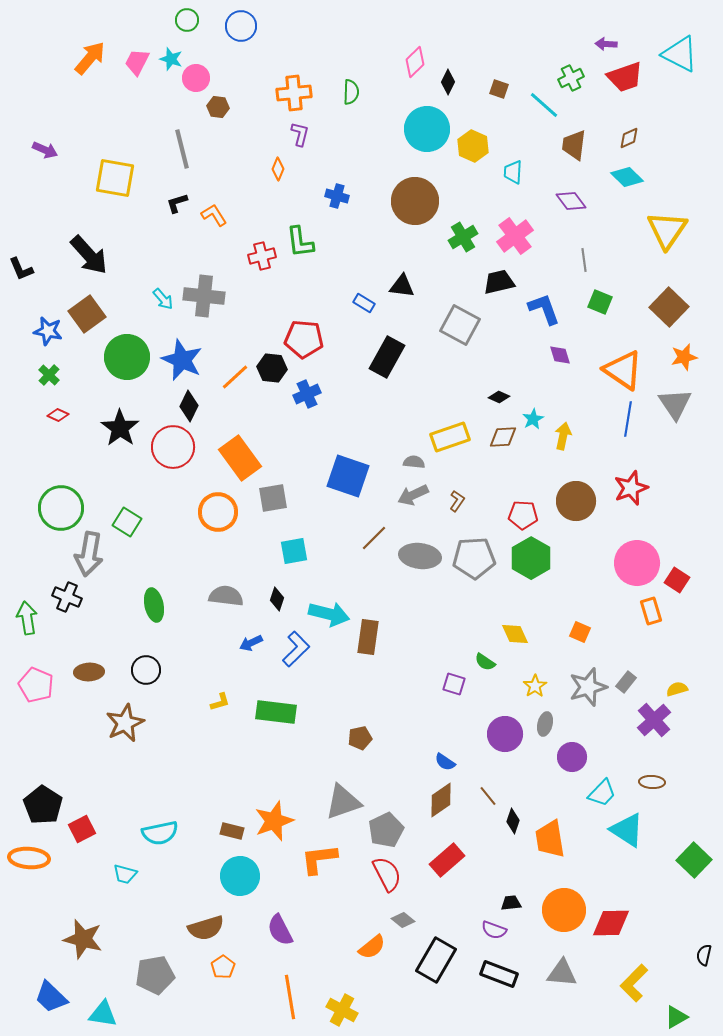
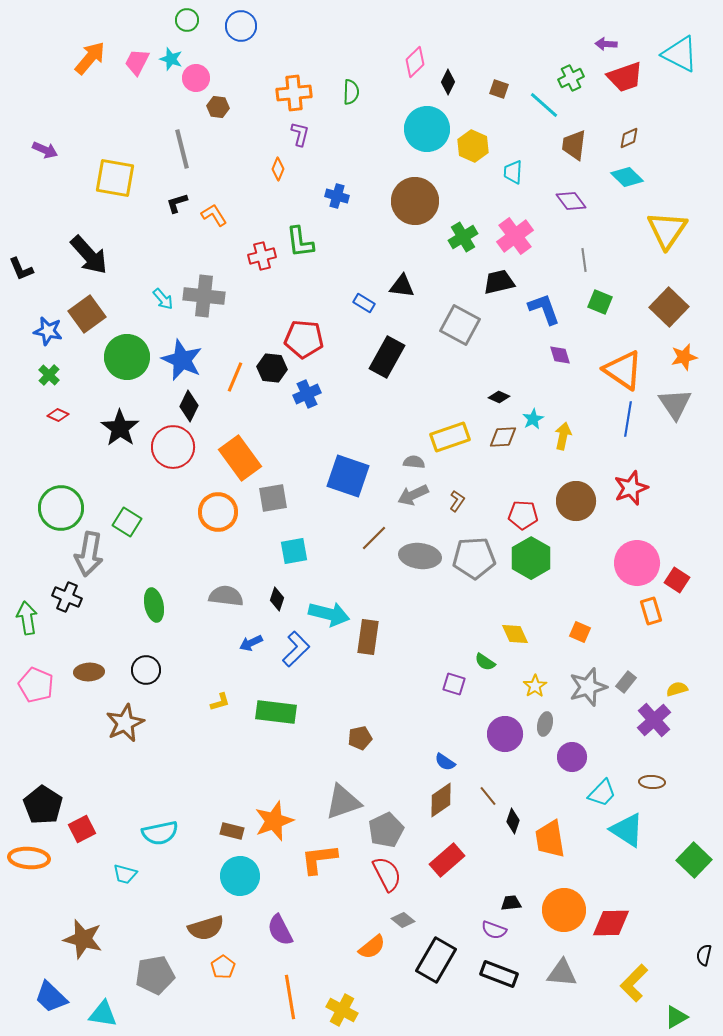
orange line at (235, 377): rotated 24 degrees counterclockwise
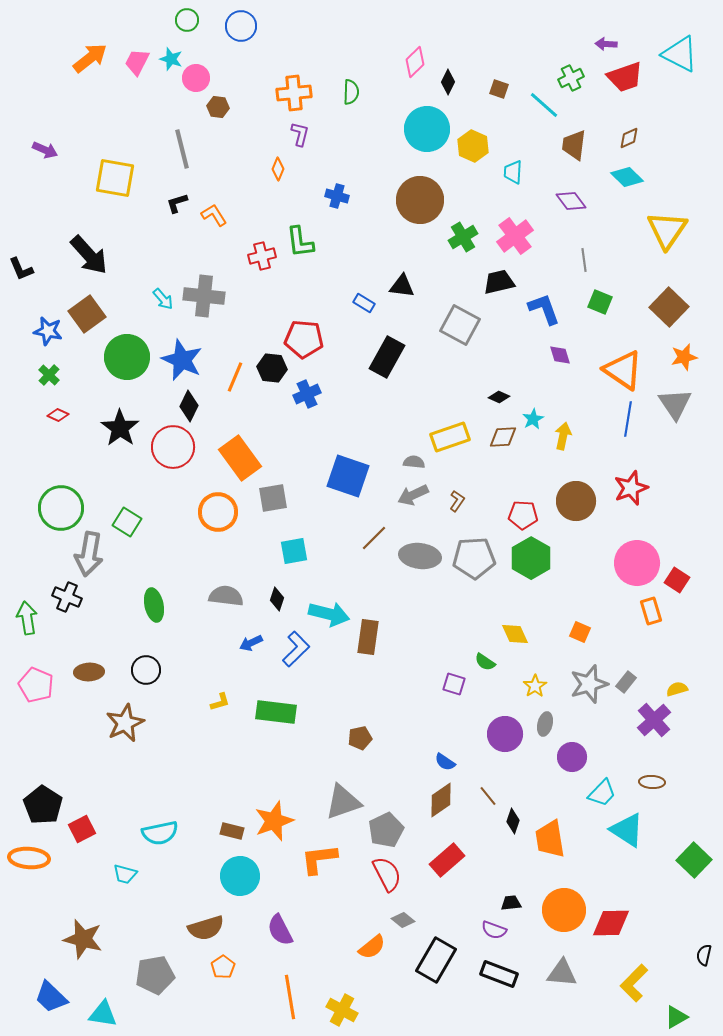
orange arrow at (90, 58): rotated 12 degrees clockwise
brown circle at (415, 201): moved 5 px right, 1 px up
gray star at (588, 687): moved 1 px right, 3 px up
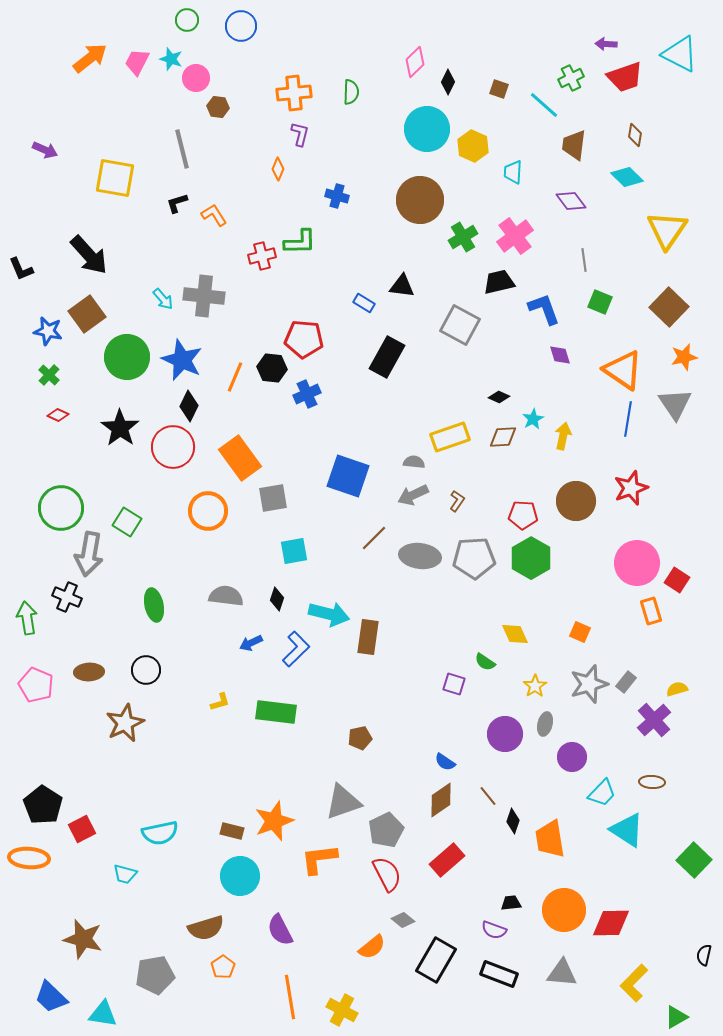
brown diamond at (629, 138): moved 6 px right, 3 px up; rotated 55 degrees counterclockwise
green L-shape at (300, 242): rotated 84 degrees counterclockwise
orange circle at (218, 512): moved 10 px left, 1 px up
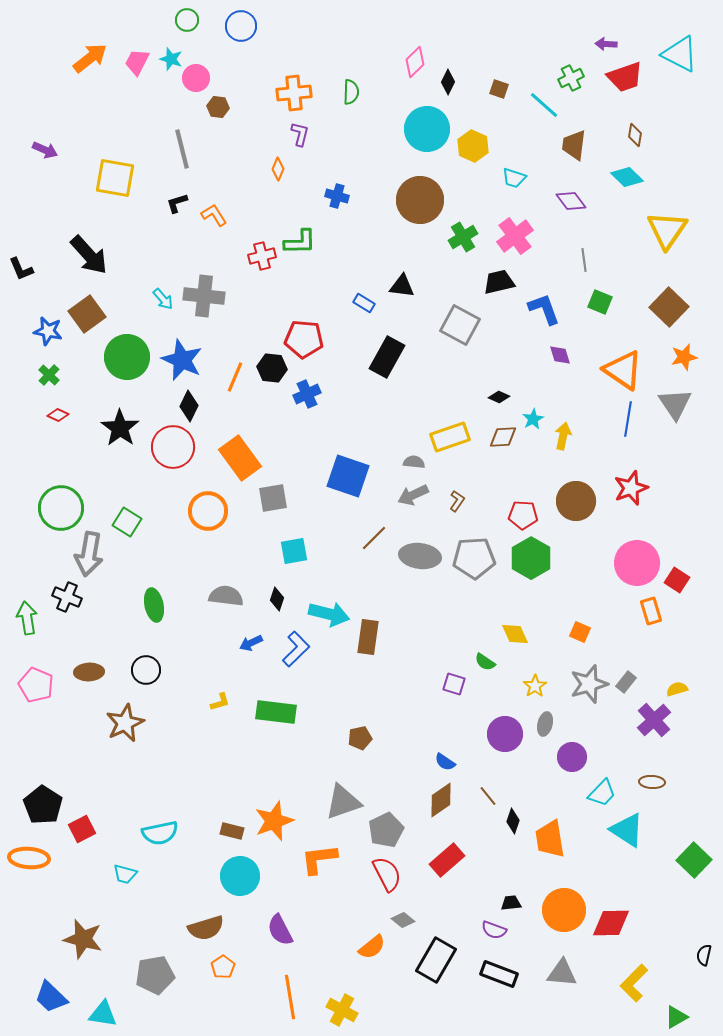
cyan trapezoid at (513, 172): moved 1 px right, 6 px down; rotated 75 degrees counterclockwise
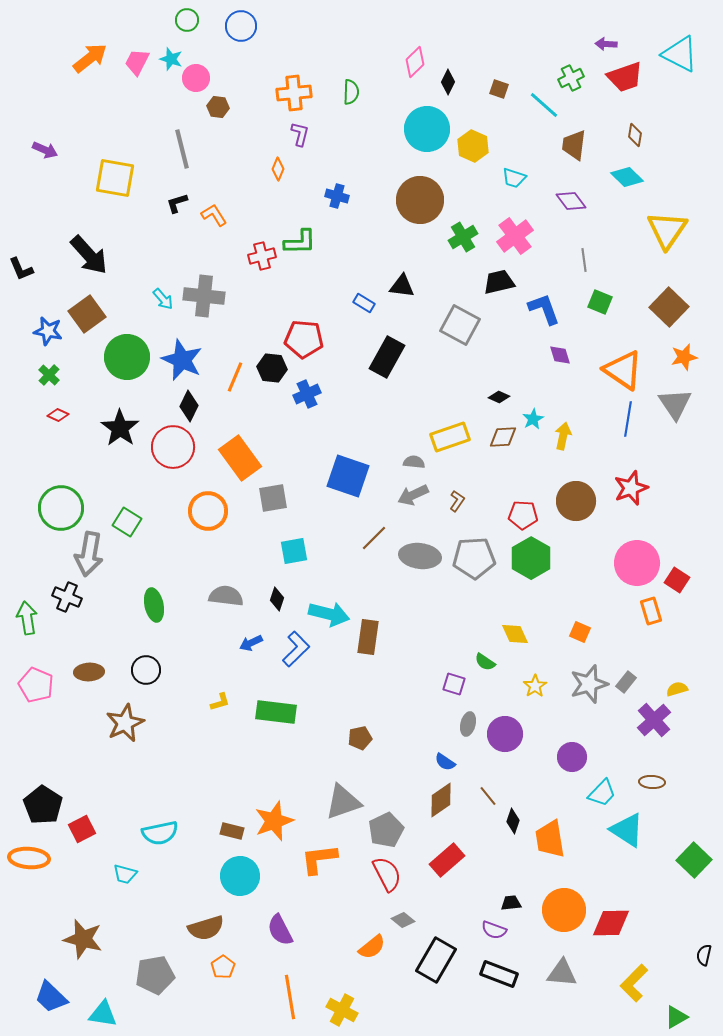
gray ellipse at (545, 724): moved 77 px left
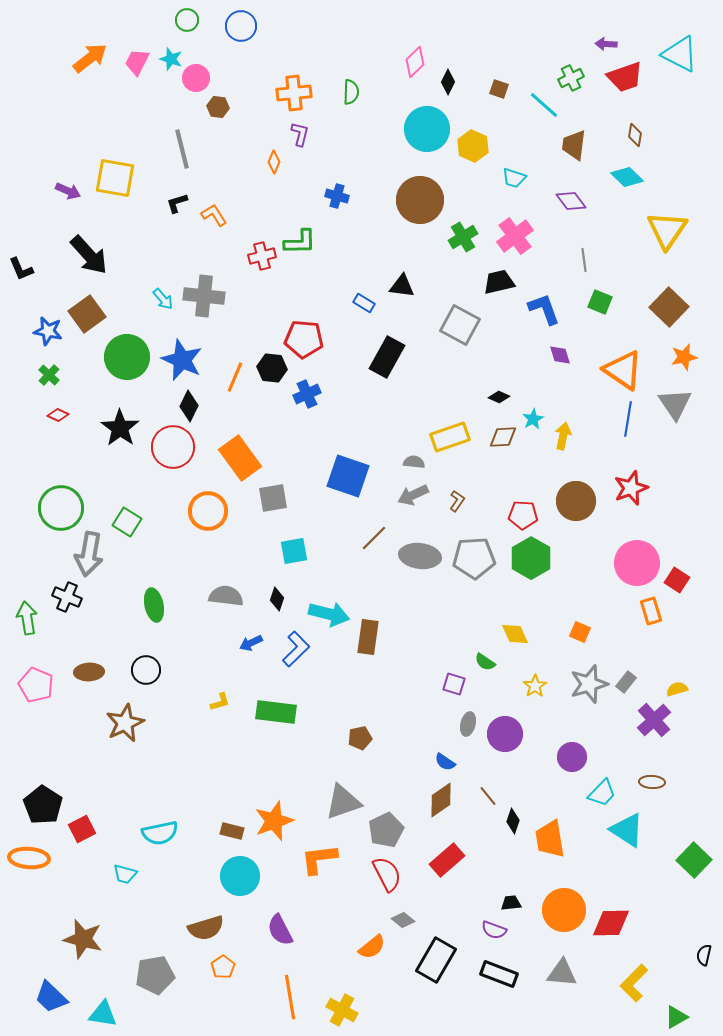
purple arrow at (45, 150): moved 23 px right, 41 px down
orange diamond at (278, 169): moved 4 px left, 7 px up
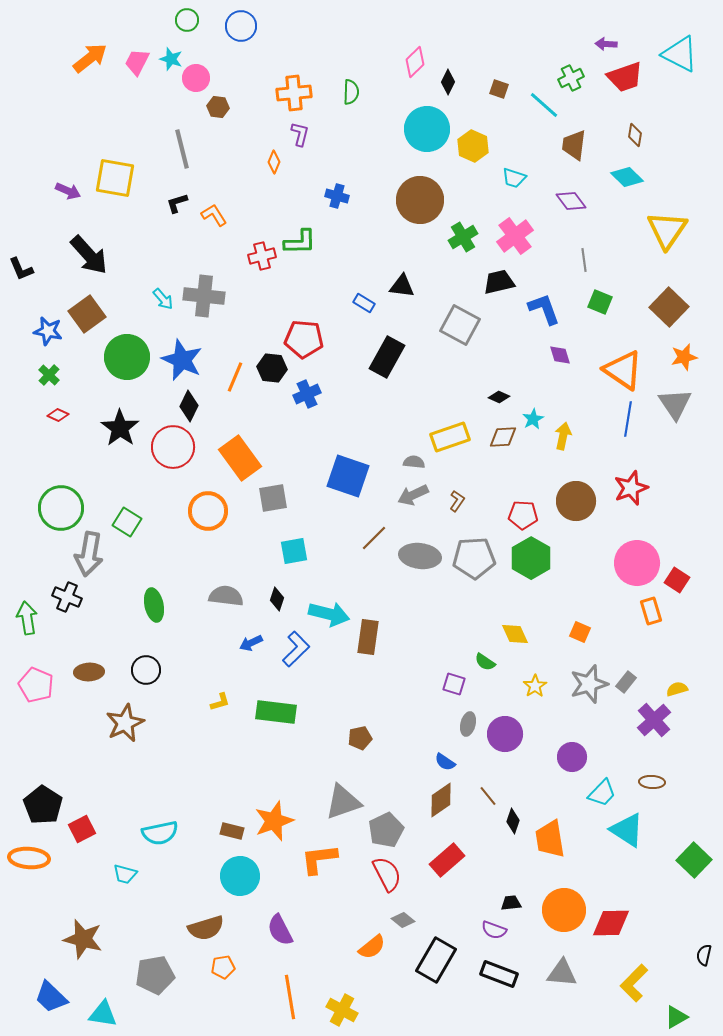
orange pentagon at (223, 967): rotated 25 degrees clockwise
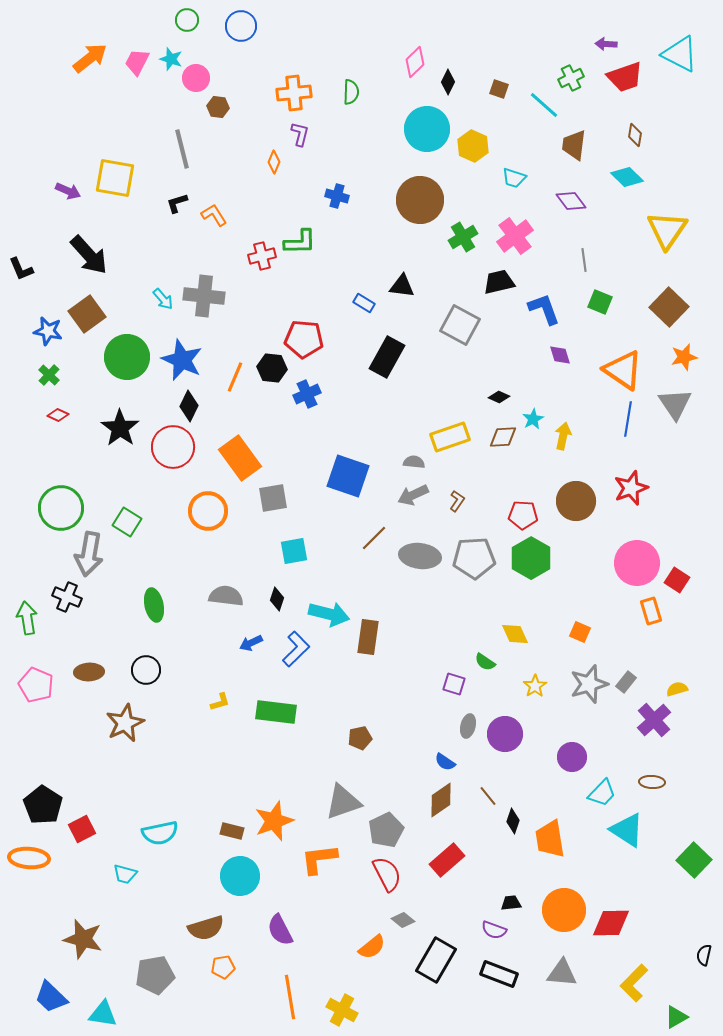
gray ellipse at (468, 724): moved 2 px down
